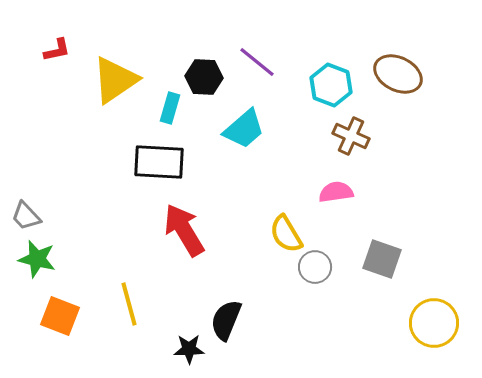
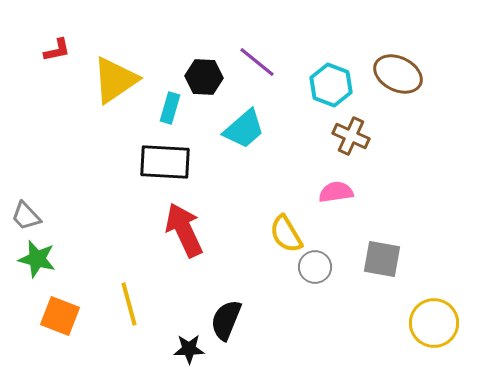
black rectangle: moved 6 px right
red arrow: rotated 6 degrees clockwise
gray square: rotated 9 degrees counterclockwise
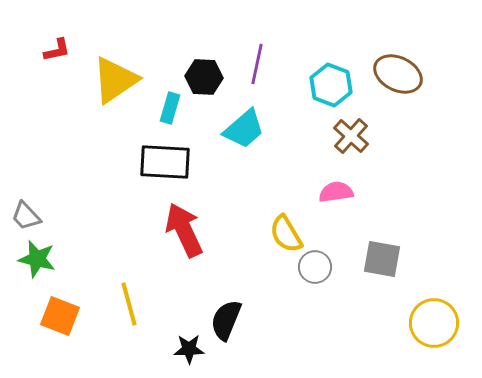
purple line: moved 2 px down; rotated 63 degrees clockwise
brown cross: rotated 18 degrees clockwise
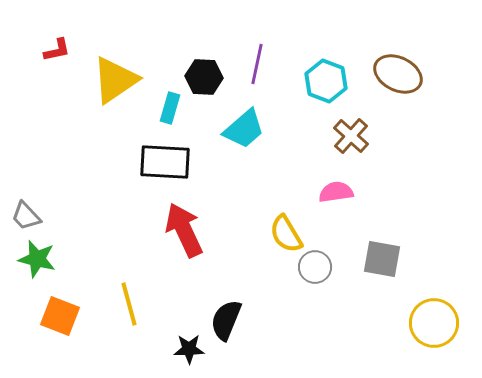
cyan hexagon: moved 5 px left, 4 px up
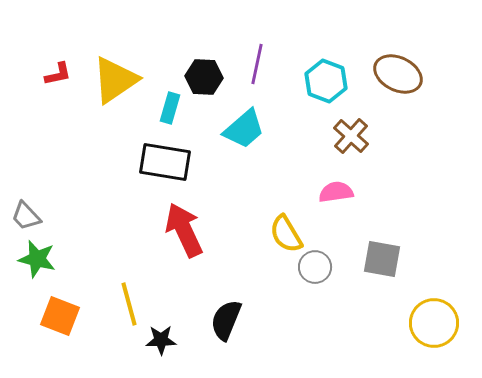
red L-shape: moved 1 px right, 24 px down
black rectangle: rotated 6 degrees clockwise
black star: moved 28 px left, 9 px up
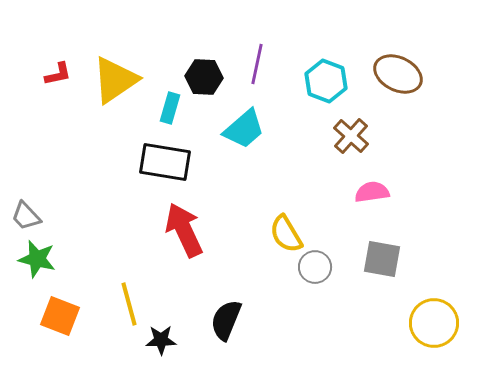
pink semicircle: moved 36 px right
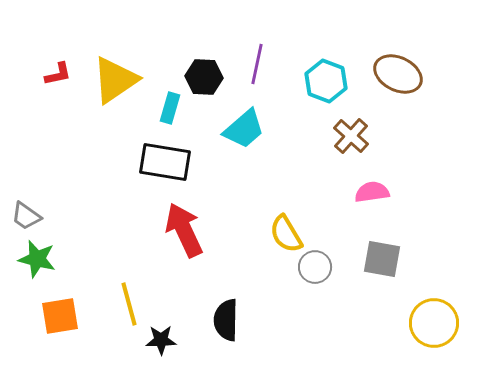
gray trapezoid: rotated 12 degrees counterclockwise
orange square: rotated 30 degrees counterclockwise
black semicircle: rotated 21 degrees counterclockwise
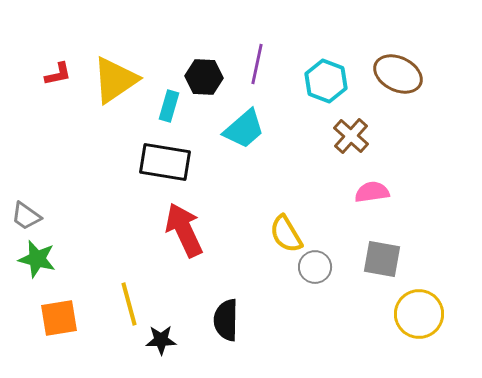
cyan rectangle: moved 1 px left, 2 px up
orange square: moved 1 px left, 2 px down
yellow circle: moved 15 px left, 9 px up
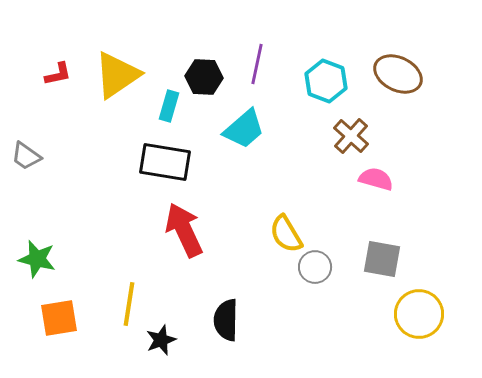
yellow triangle: moved 2 px right, 5 px up
pink semicircle: moved 4 px right, 13 px up; rotated 24 degrees clockwise
gray trapezoid: moved 60 px up
yellow line: rotated 24 degrees clockwise
black star: rotated 20 degrees counterclockwise
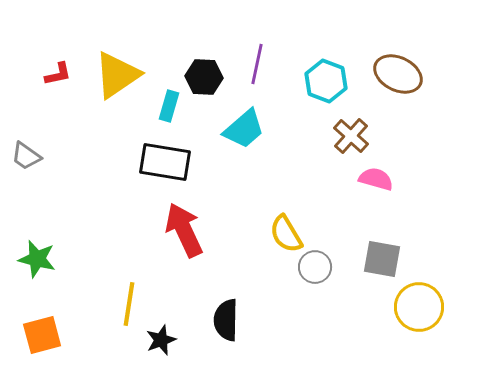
yellow circle: moved 7 px up
orange square: moved 17 px left, 17 px down; rotated 6 degrees counterclockwise
